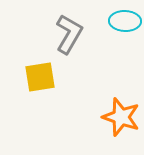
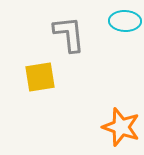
gray L-shape: rotated 36 degrees counterclockwise
orange star: moved 10 px down
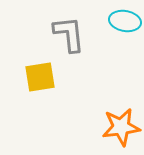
cyan ellipse: rotated 8 degrees clockwise
orange star: rotated 27 degrees counterclockwise
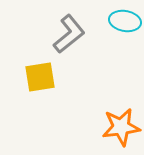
gray L-shape: rotated 57 degrees clockwise
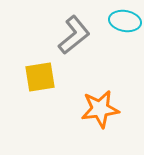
gray L-shape: moved 5 px right, 1 px down
orange star: moved 21 px left, 18 px up
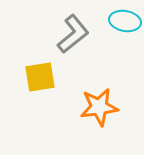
gray L-shape: moved 1 px left, 1 px up
orange star: moved 1 px left, 2 px up
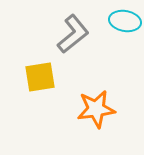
orange star: moved 3 px left, 2 px down
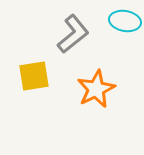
yellow square: moved 6 px left, 1 px up
orange star: moved 20 px up; rotated 18 degrees counterclockwise
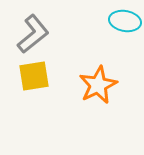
gray L-shape: moved 40 px left
orange star: moved 2 px right, 4 px up
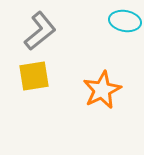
gray L-shape: moved 7 px right, 3 px up
orange star: moved 4 px right, 5 px down
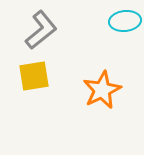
cyan ellipse: rotated 16 degrees counterclockwise
gray L-shape: moved 1 px right, 1 px up
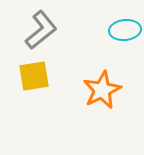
cyan ellipse: moved 9 px down
